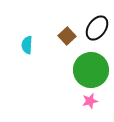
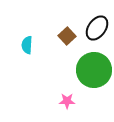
green circle: moved 3 px right
pink star: moved 23 px left; rotated 14 degrees clockwise
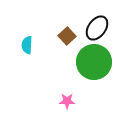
green circle: moved 8 px up
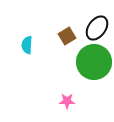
brown square: rotated 12 degrees clockwise
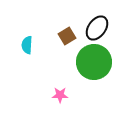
pink star: moved 7 px left, 6 px up
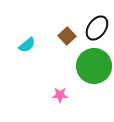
brown square: rotated 12 degrees counterclockwise
cyan semicircle: rotated 132 degrees counterclockwise
green circle: moved 4 px down
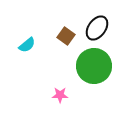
brown square: moved 1 px left; rotated 12 degrees counterclockwise
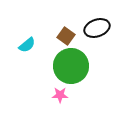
black ellipse: rotated 35 degrees clockwise
green circle: moved 23 px left
